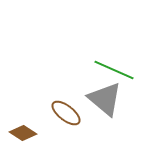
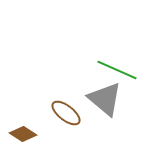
green line: moved 3 px right
brown diamond: moved 1 px down
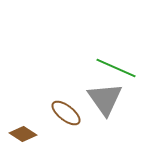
green line: moved 1 px left, 2 px up
gray triangle: rotated 15 degrees clockwise
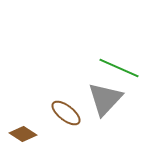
green line: moved 3 px right
gray triangle: rotated 18 degrees clockwise
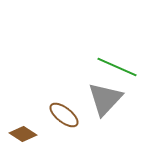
green line: moved 2 px left, 1 px up
brown ellipse: moved 2 px left, 2 px down
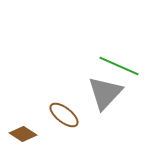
green line: moved 2 px right, 1 px up
gray triangle: moved 6 px up
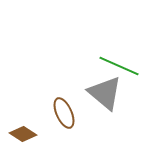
gray triangle: rotated 33 degrees counterclockwise
brown ellipse: moved 2 px up; rotated 28 degrees clockwise
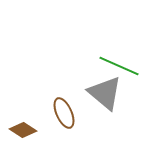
brown diamond: moved 4 px up
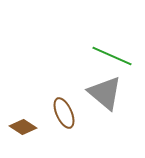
green line: moved 7 px left, 10 px up
brown diamond: moved 3 px up
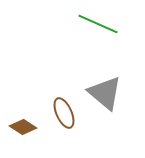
green line: moved 14 px left, 32 px up
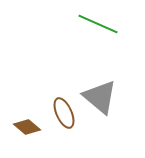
gray triangle: moved 5 px left, 4 px down
brown diamond: moved 4 px right; rotated 8 degrees clockwise
